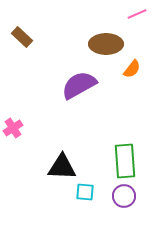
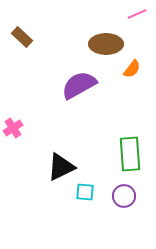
green rectangle: moved 5 px right, 7 px up
black triangle: moved 1 px left; rotated 28 degrees counterclockwise
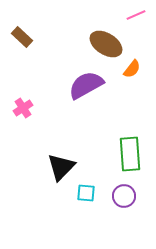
pink line: moved 1 px left, 1 px down
brown ellipse: rotated 32 degrees clockwise
purple semicircle: moved 7 px right
pink cross: moved 10 px right, 20 px up
black triangle: rotated 20 degrees counterclockwise
cyan square: moved 1 px right, 1 px down
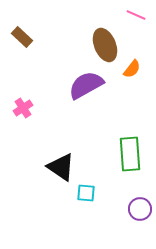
pink line: rotated 48 degrees clockwise
brown ellipse: moved 1 px left, 1 px down; rotated 36 degrees clockwise
black triangle: rotated 40 degrees counterclockwise
purple circle: moved 16 px right, 13 px down
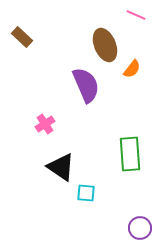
purple semicircle: rotated 96 degrees clockwise
pink cross: moved 22 px right, 16 px down
purple circle: moved 19 px down
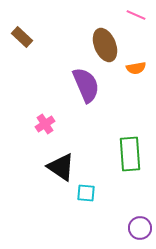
orange semicircle: moved 4 px right, 1 px up; rotated 42 degrees clockwise
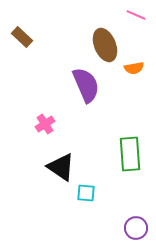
orange semicircle: moved 2 px left
purple circle: moved 4 px left
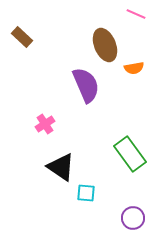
pink line: moved 1 px up
green rectangle: rotated 32 degrees counterclockwise
purple circle: moved 3 px left, 10 px up
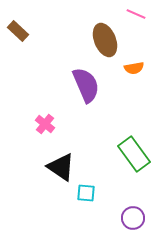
brown rectangle: moved 4 px left, 6 px up
brown ellipse: moved 5 px up
pink cross: rotated 18 degrees counterclockwise
green rectangle: moved 4 px right
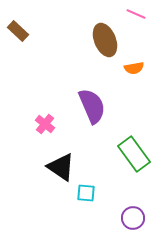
purple semicircle: moved 6 px right, 21 px down
